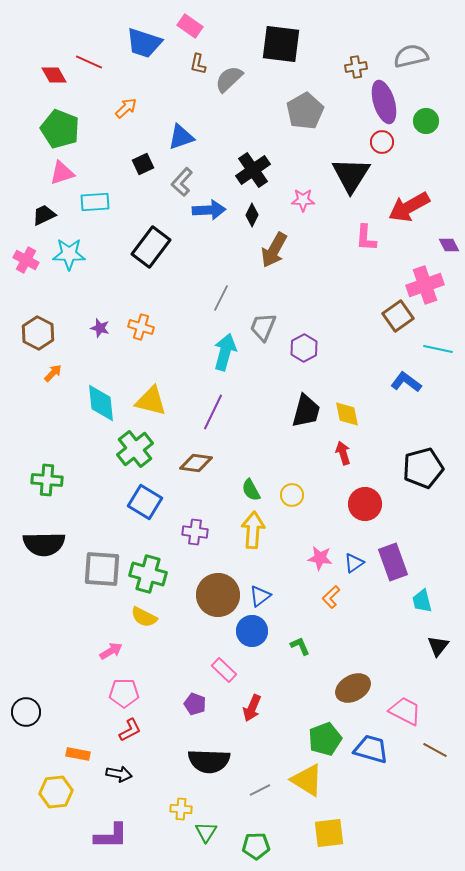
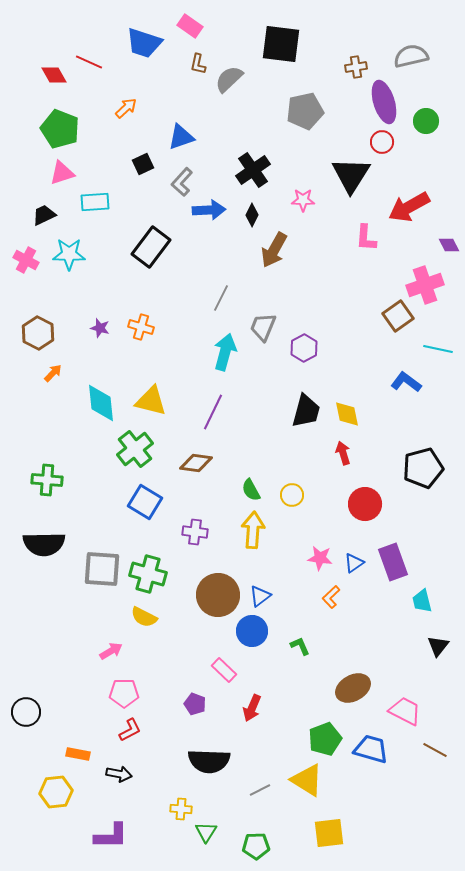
gray pentagon at (305, 111): rotated 18 degrees clockwise
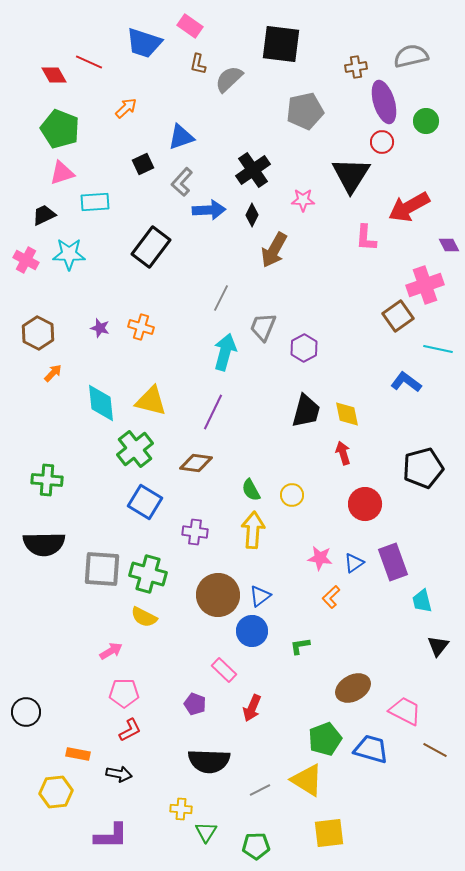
green L-shape at (300, 646): rotated 75 degrees counterclockwise
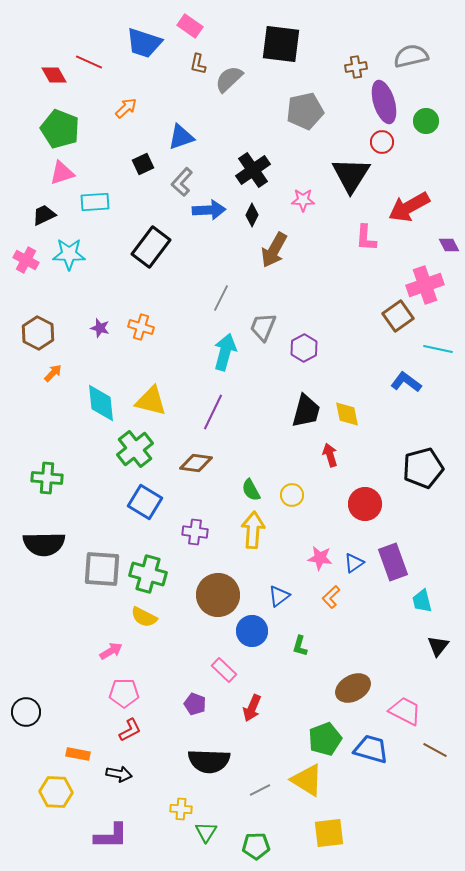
red arrow at (343, 453): moved 13 px left, 2 px down
green cross at (47, 480): moved 2 px up
blue triangle at (260, 596): moved 19 px right
green L-shape at (300, 646): rotated 65 degrees counterclockwise
yellow hexagon at (56, 792): rotated 8 degrees clockwise
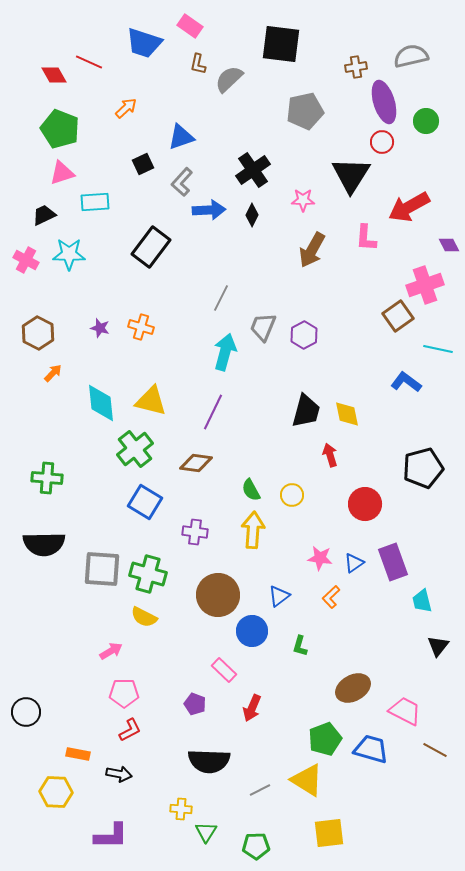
brown arrow at (274, 250): moved 38 px right
purple hexagon at (304, 348): moved 13 px up
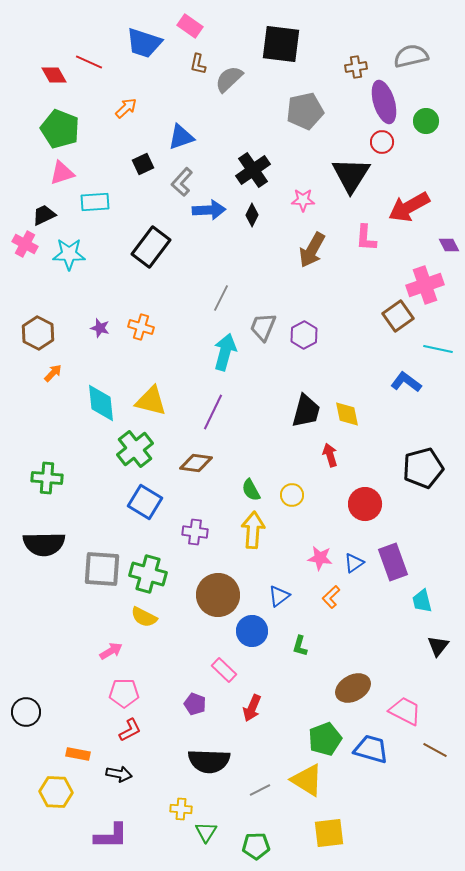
pink cross at (26, 260): moved 1 px left, 16 px up
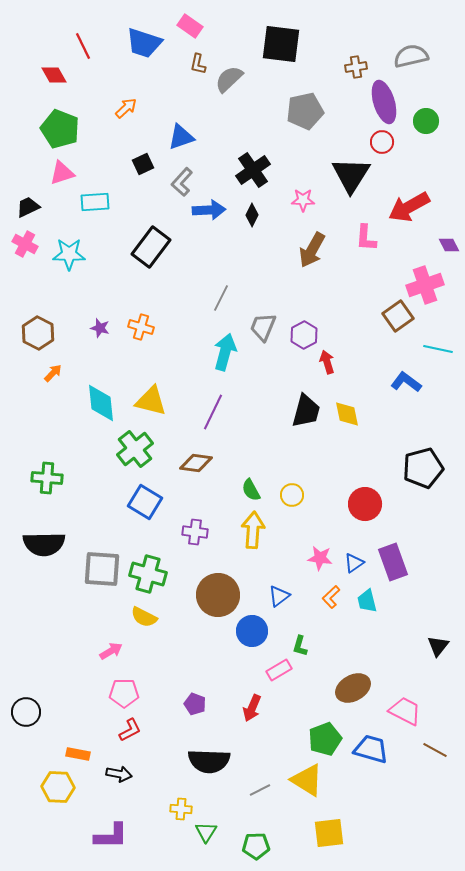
red line at (89, 62): moved 6 px left, 16 px up; rotated 40 degrees clockwise
black trapezoid at (44, 215): moved 16 px left, 8 px up
red arrow at (330, 455): moved 3 px left, 93 px up
cyan trapezoid at (422, 601): moved 55 px left
pink rectangle at (224, 670): moved 55 px right; rotated 75 degrees counterclockwise
yellow hexagon at (56, 792): moved 2 px right, 5 px up
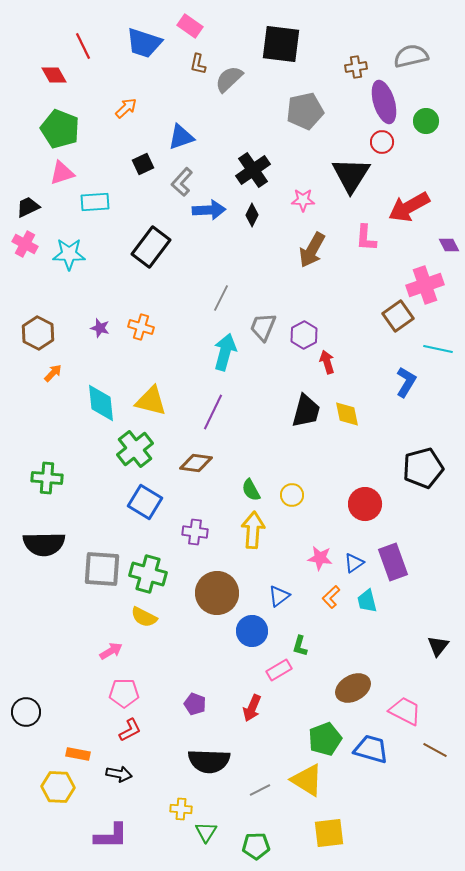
blue L-shape at (406, 382): rotated 84 degrees clockwise
brown circle at (218, 595): moved 1 px left, 2 px up
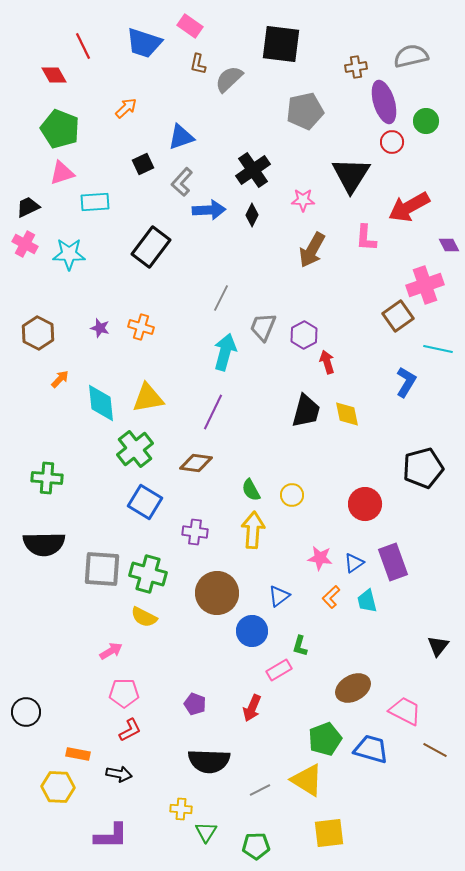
red circle at (382, 142): moved 10 px right
orange arrow at (53, 373): moved 7 px right, 6 px down
yellow triangle at (151, 401): moved 3 px left, 3 px up; rotated 24 degrees counterclockwise
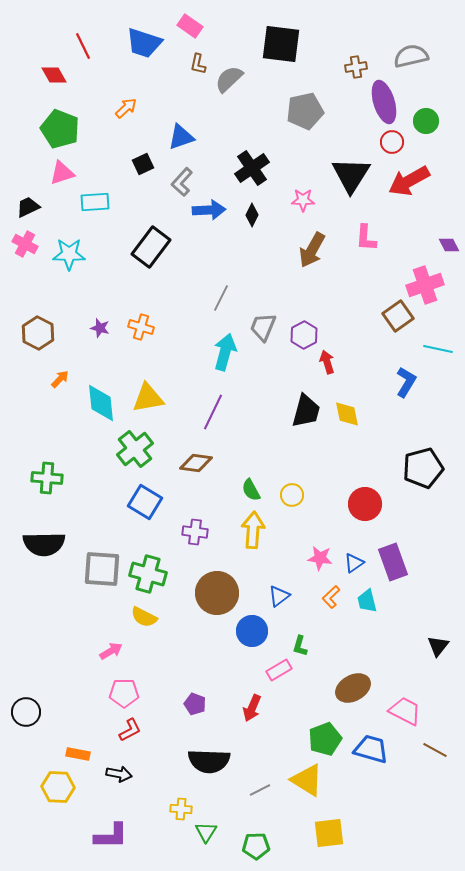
black cross at (253, 170): moved 1 px left, 2 px up
red arrow at (409, 207): moved 26 px up
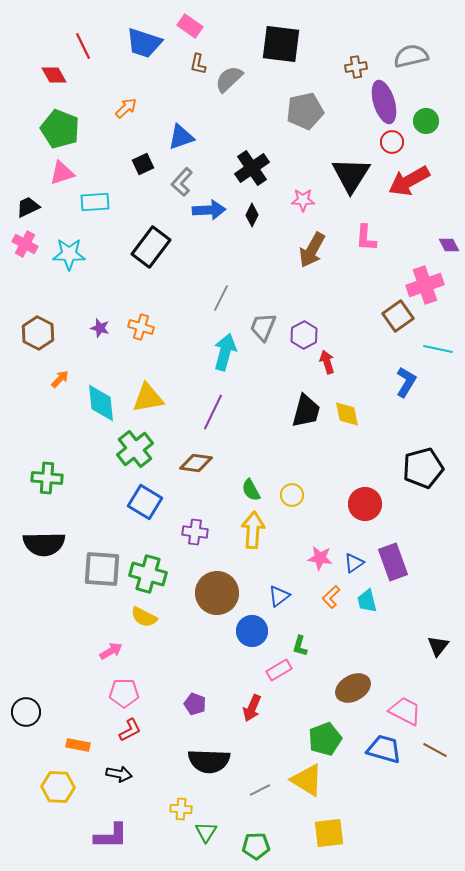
blue trapezoid at (371, 749): moved 13 px right
orange rectangle at (78, 754): moved 9 px up
